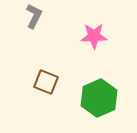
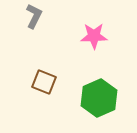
brown square: moved 2 px left
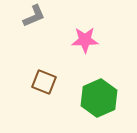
gray L-shape: rotated 40 degrees clockwise
pink star: moved 9 px left, 4 px down
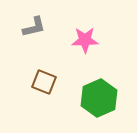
gray L-shape: moved 11 px down; rotated 10 degrees clockwise
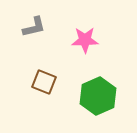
green hexagon: moved 1 px left, 2 px up
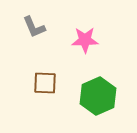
gray L-shape: rotated 80 degrees clockwise
brown square: moved 1 px right, 1 px down; rotated 20 degrees counterclockwise
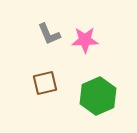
gray L-shape: moved 15 px right, 7 px down
brown square: rotated 15 degrees counterclockwise
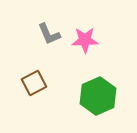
brown square: moved 11 px left; rotated 15 degrees counterclockwise
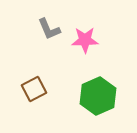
gray L-shape: moved 5 px up
brown square: moved 6 px down
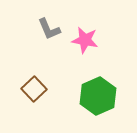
pink star: rotated 12 degrees clockwise
brown square: rotated 15 degrees counterclockwise
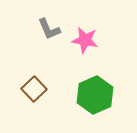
green hexagon: moved 3 px left, 1 px up
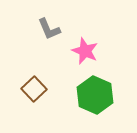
pink star: moved 11 px down; rotated 12 degrees clockwise
green hexagon: rotated 12 degrees counterclockwise
